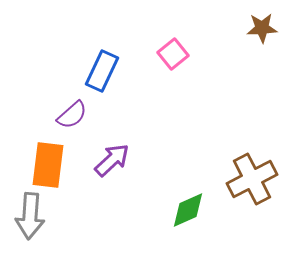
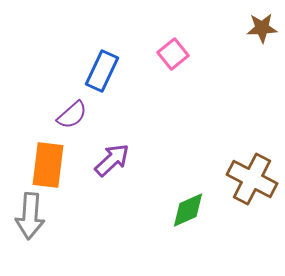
brown cross: rotated 36 degrees counterclockwise
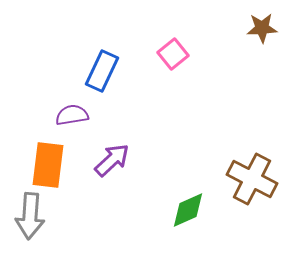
purple semicircle: rotated 148 degrees counterclockwise
